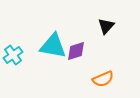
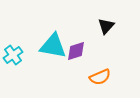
orange semicircle: moved 3 px left, 2 px up
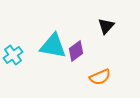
purple diamond: rotated 20 degrees counterclockwise
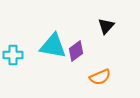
cyan cross: rotated 36 degrees clockwise
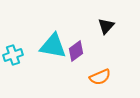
cyan cross: rotated 18 degrees counterclockwise
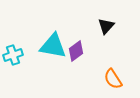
orange semicircle: moved 13 px right, 2 px down; rotated 80 degrees clockwise
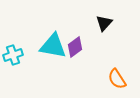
black triangle: moved 2 px left, 3 px up
purple diamond: moved 1 px left, 4 px up
orange semicircle: moved 4 px right
